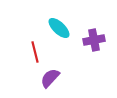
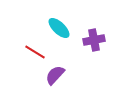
red line: rotated 45 degrees counterclockwise
purple semicircle: moved 5 px right, 3 px up
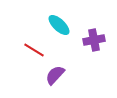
cyan ellipse: moved 3 px up
red line: moved 1 px left, 2 px up
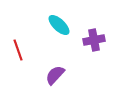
red line: moved 16 px left; rotated 40 degrees clockwise
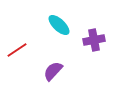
red line: moved 1 px left; rotated 75 degrees clockwise
purple semicircle: moved 2 px left, 4 px up
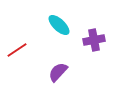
purple semicircle: moved 5 px right, 1 px down
